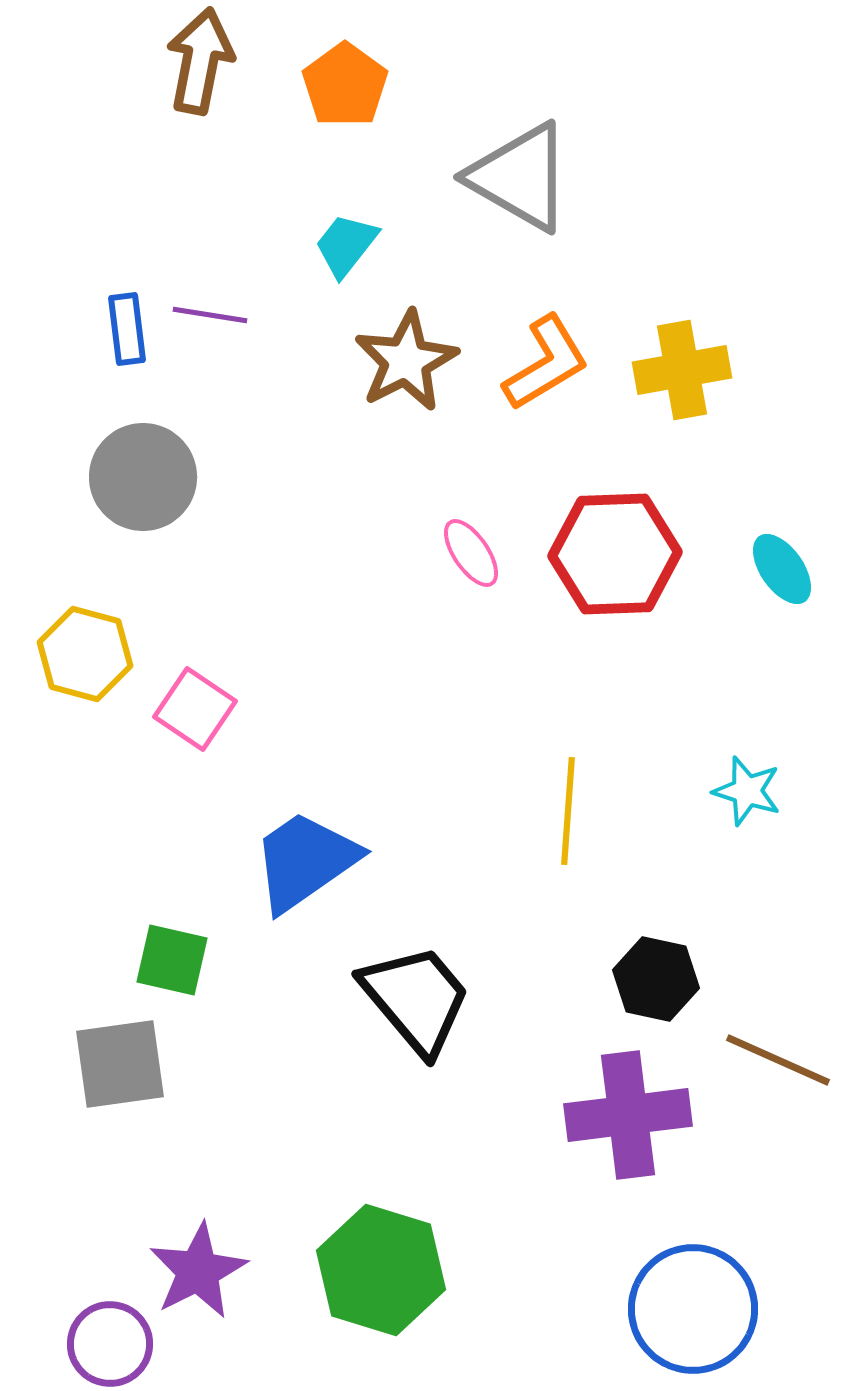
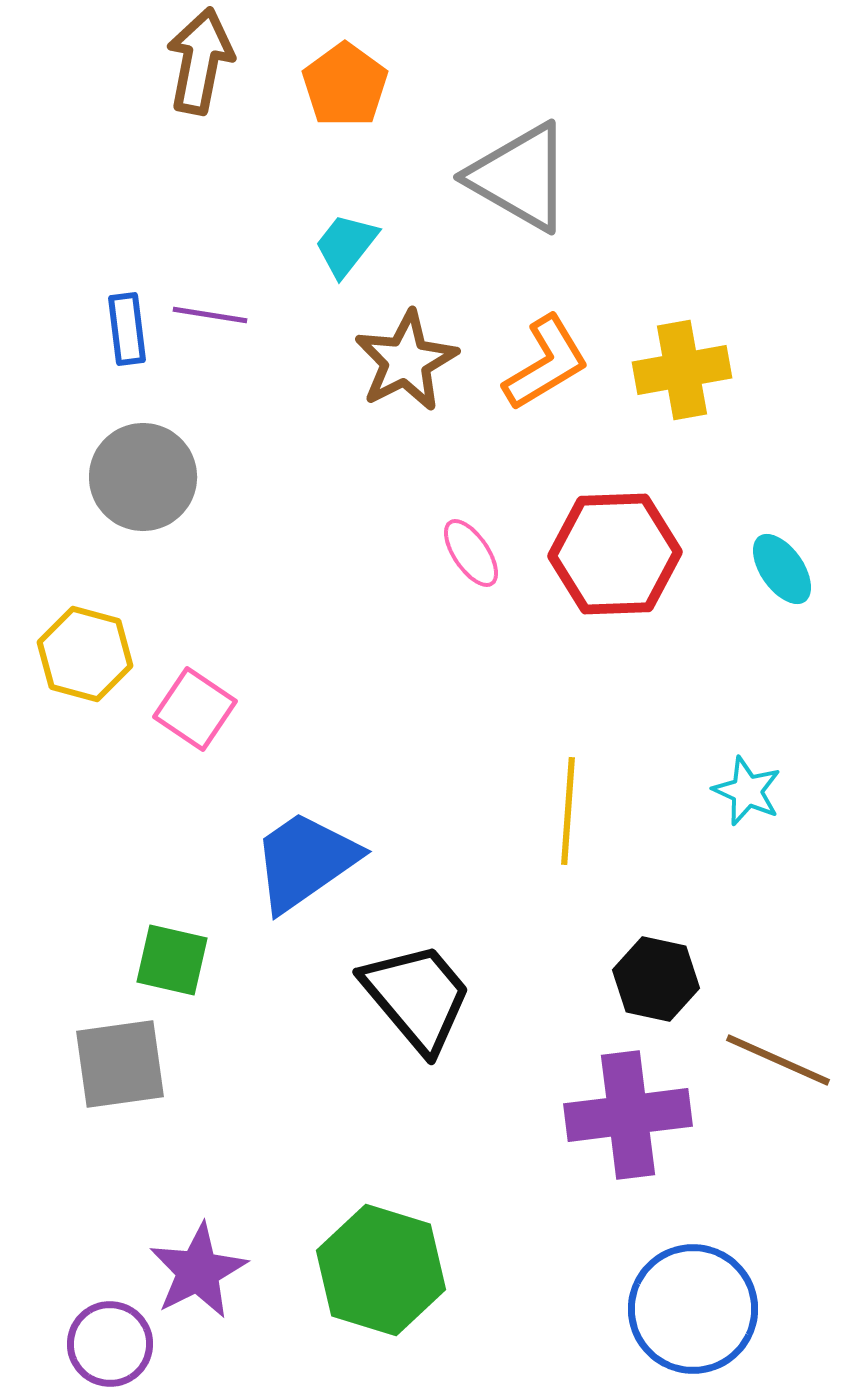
cyan star: rotated 6 degrees clockwise
black trapezoid: moved 1 px right, 2 px up
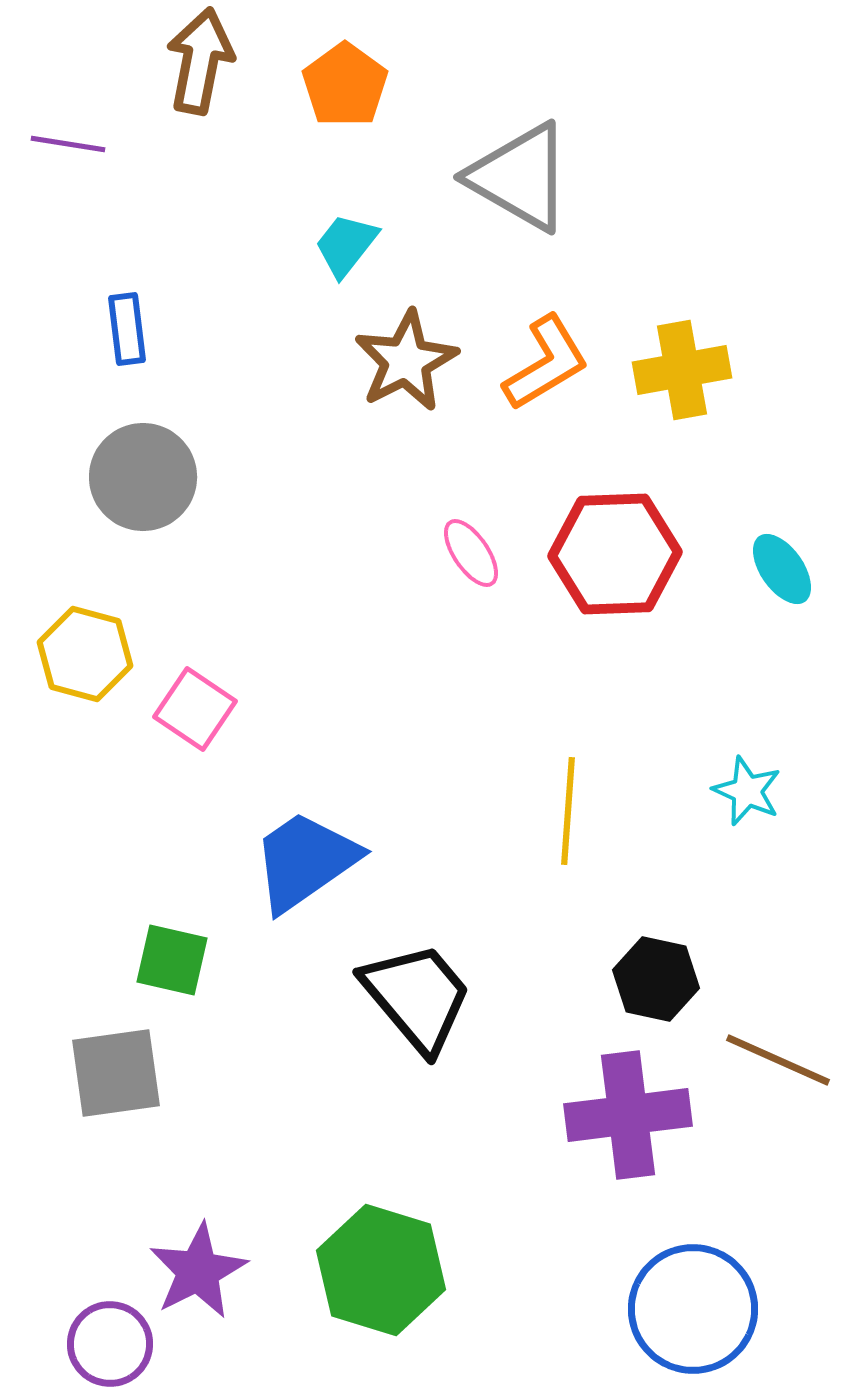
purple line: moved 142 px left, 171 px up
gray square: moved 4 px left, 9 px down
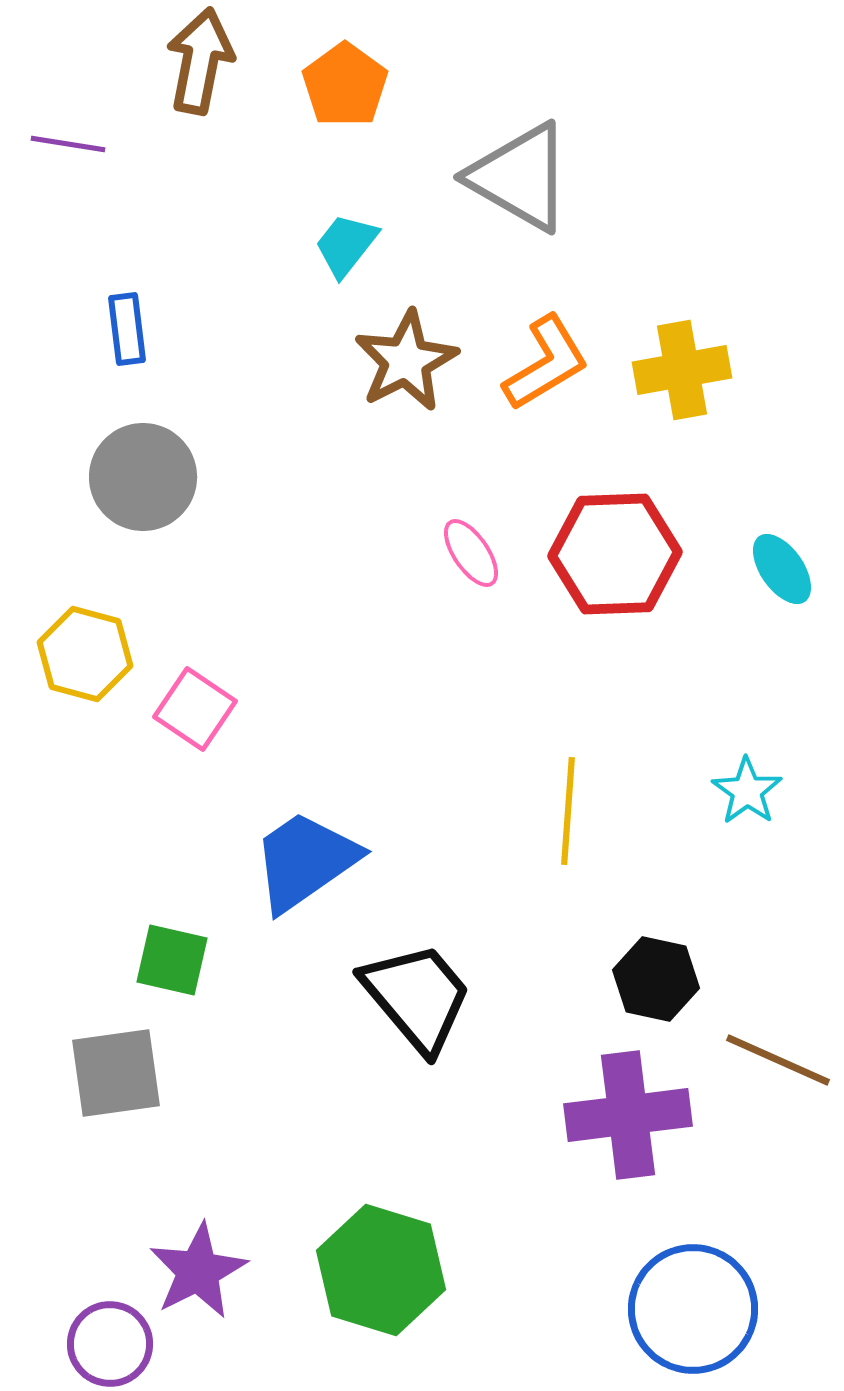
cyan star: rotated 12 degrees clockwise
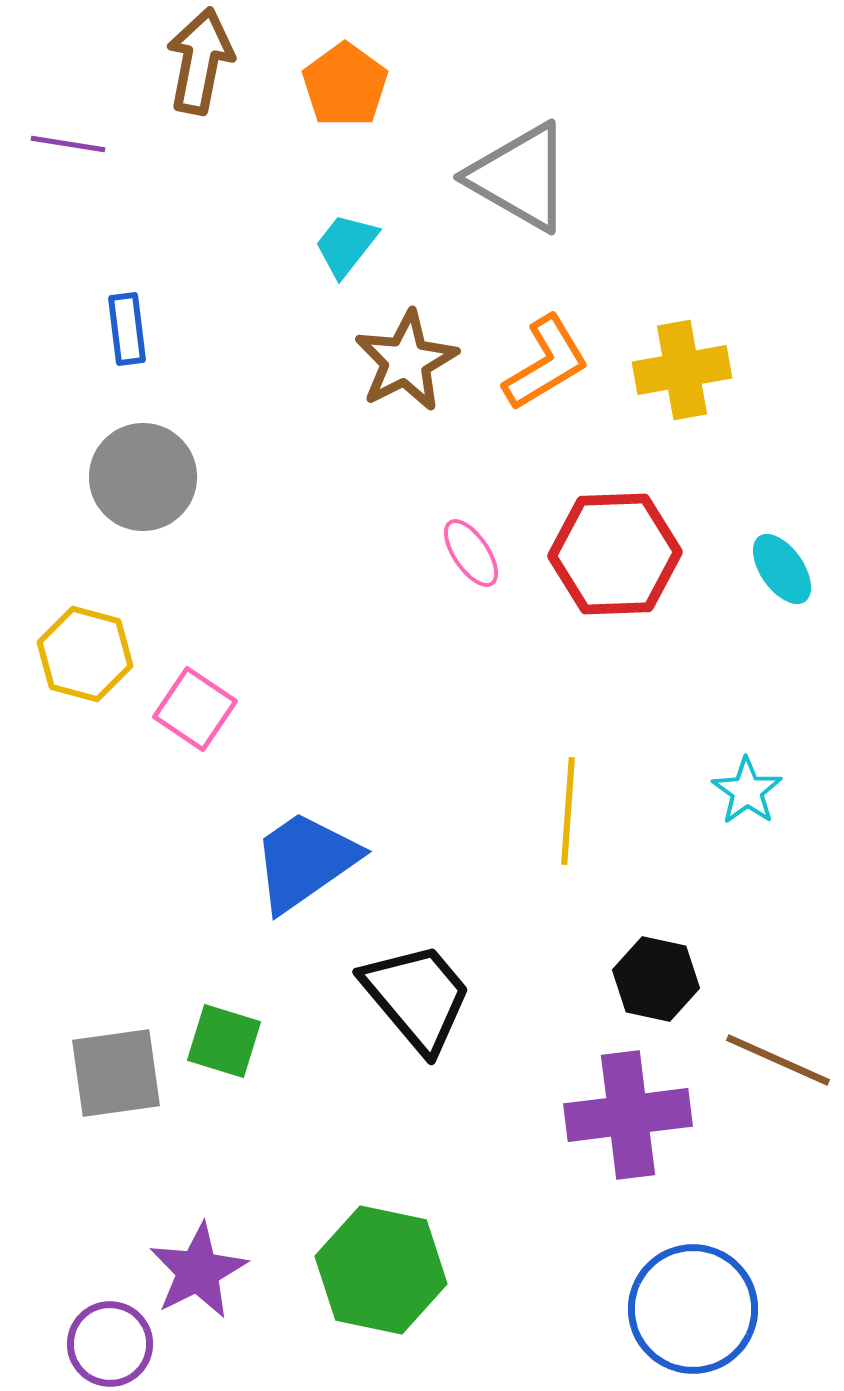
green square: moved 52 px right, 81 px down; rotated 4 degrees clockwise
green hexagon: rotated 5 degrees counterclockwise
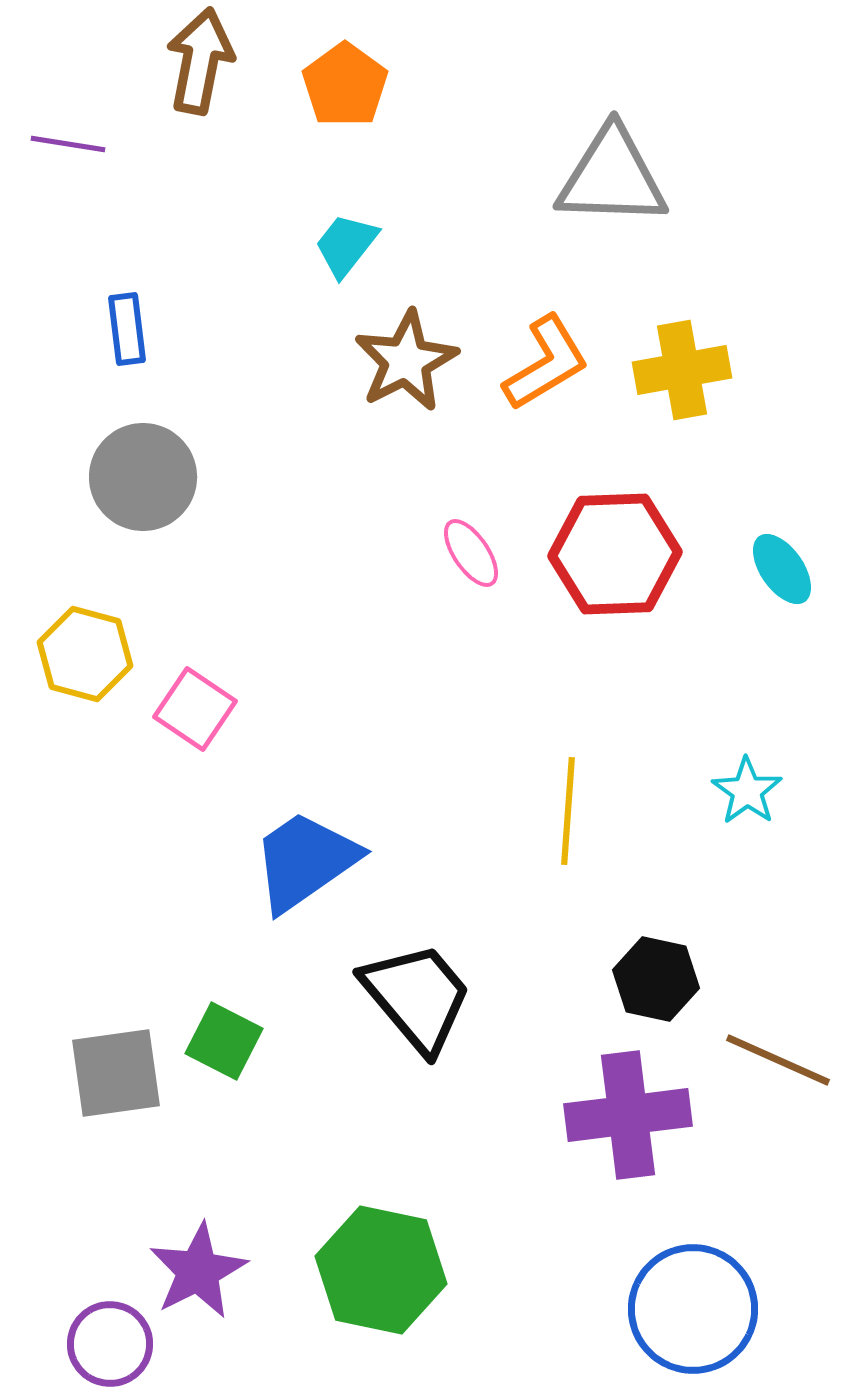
gray triangle: moved 92 px right; rotated 28 degrees counterclockwise
green square: rotated 10 degrees clockwise
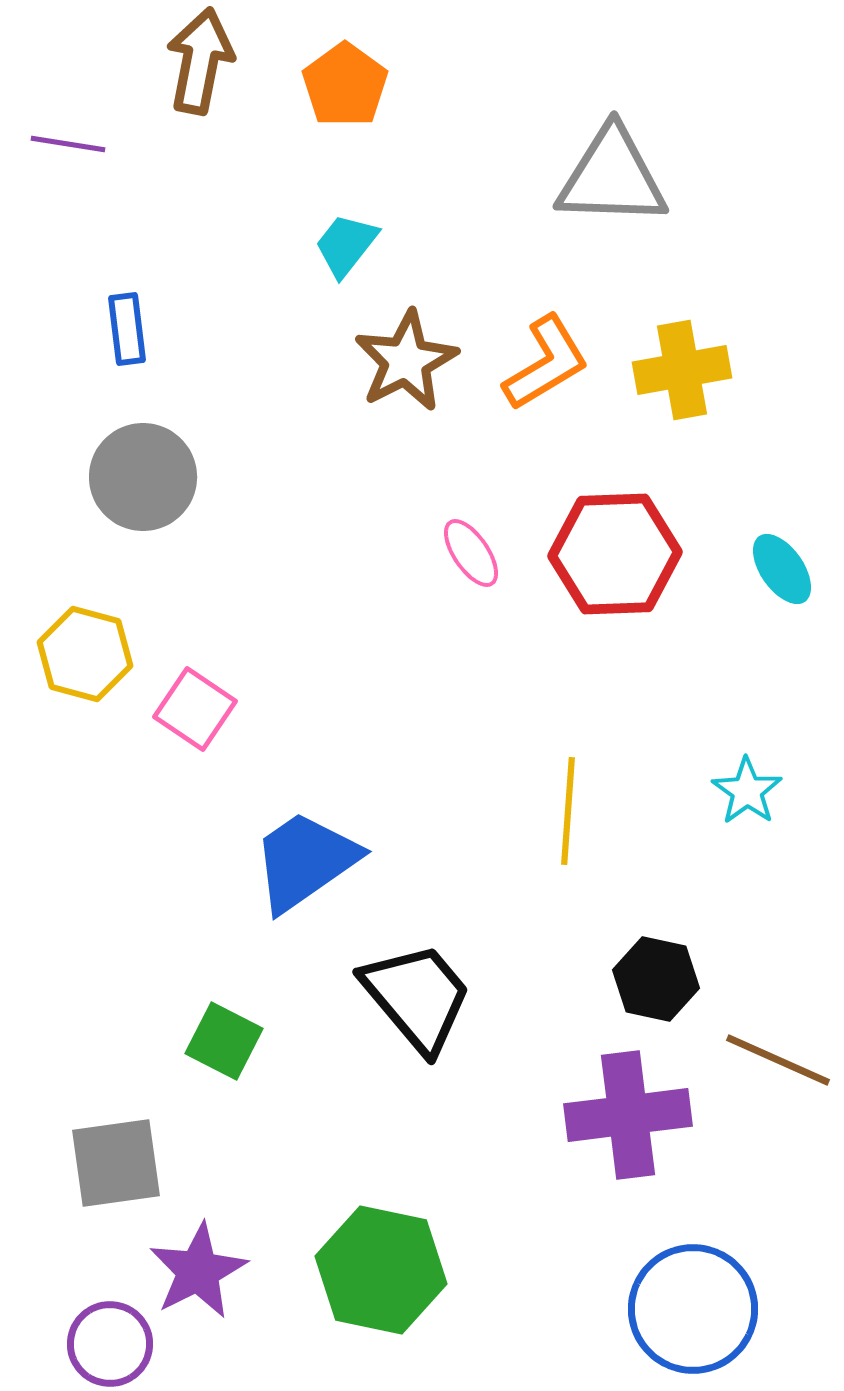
gray square: moved 90 px down
